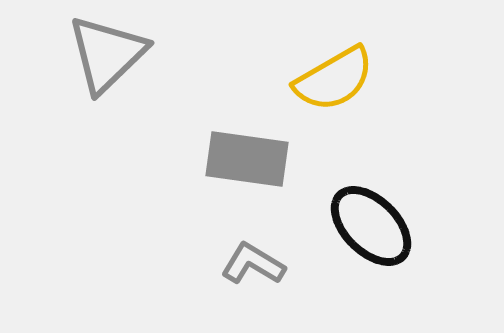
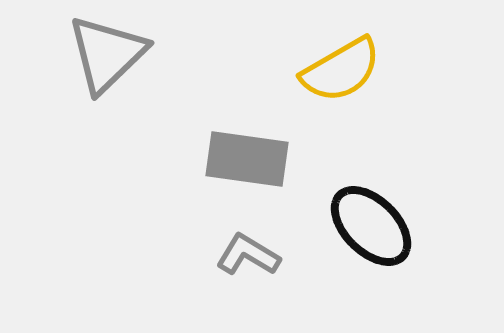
yellow semicircle: moved 7 px right, 9 px up
gray L-shape: moved 5 px left, 9 px up
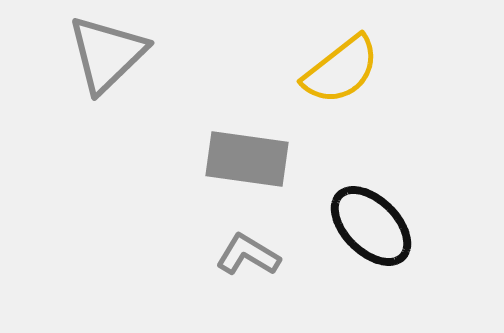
yellow semicircle: rotated 8 degrees counterclockwise
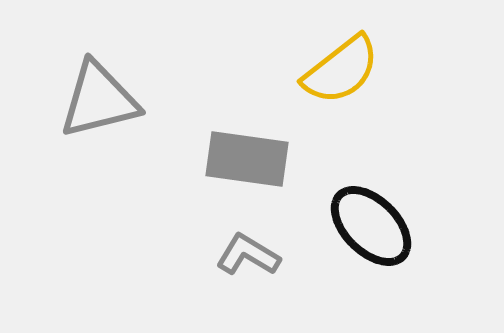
gray triangle: moved 8 px left, 46 px down; rotated 30 degrees clockwise
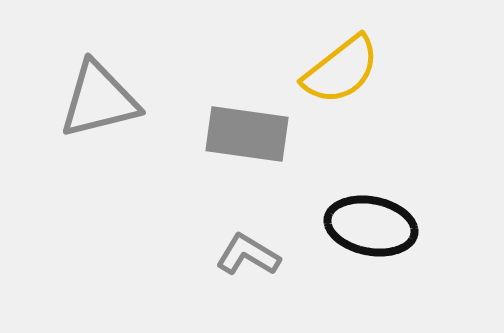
gray rectangle: moved 25 px up
black ellipse: rotated 34 degrees counterclockwise
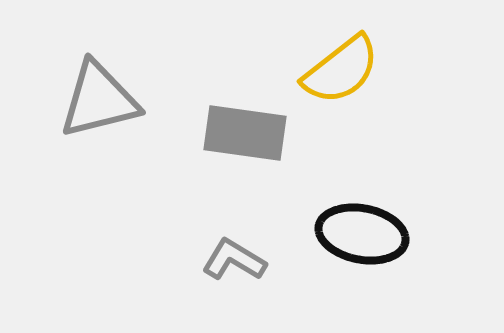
gray rectangle: moved 2 px left, 1 px up
black ellipse: moved 9 px left, 8 px down
gray L-shape: moved 14 px left, 5 px down
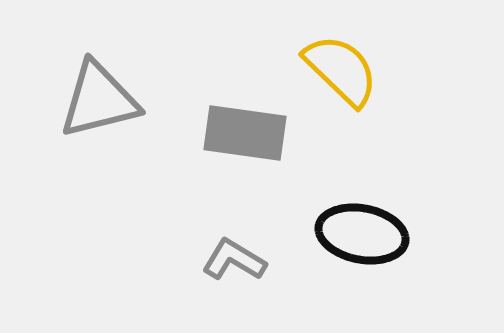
yellow semicircle: rotated 98 degrees counterclockwise
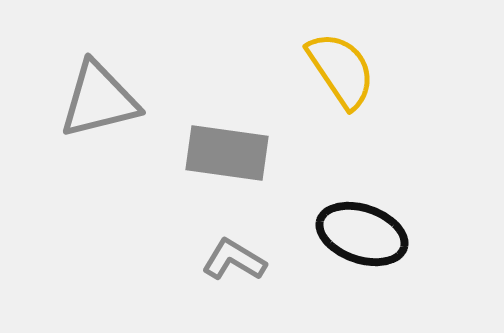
yellow semicircle: rotated 12 degrees clockwise
gray rectangle: moved 18 px left, 20 px down
black ellipse: rotated 8 degrees clockwise
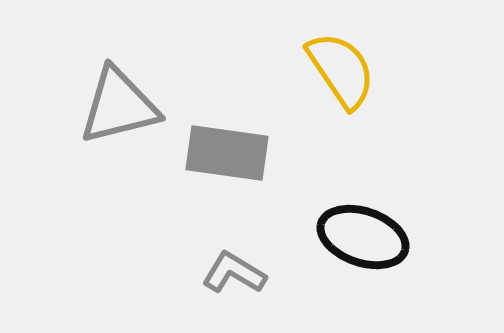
gray triangle: moved 20 px right, 6 px down
black ellipse: moved 1 px right, 3 px down
gray L-shape: moved 13 px down
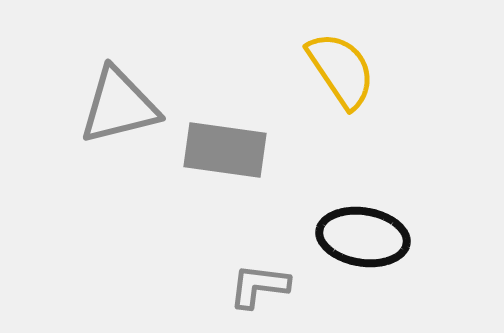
gray rectangle: moved 2 px left, 3 px up
black ellipse: rotated 10 degrees counterclockwise
gray L-shape: moved 25 px right, 13 px down; rotated 24 degrees counterclockwise
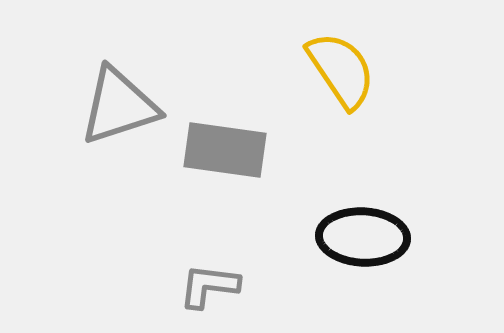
gray triangle: rotated 4 degrees counterclockwise
black ellipse: rotated 6 degrees counterclockwise
gray L-shape: moved 50 px left
